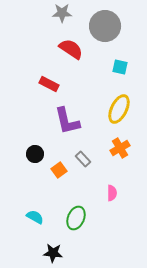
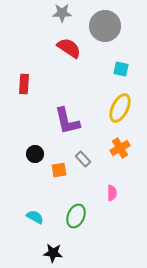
red semicircle: moved 2 px left, 1 px up
cyan square: moved 1 px right, 2 px down
red rectangle: moved 25 px left; rotated 66 degrees clockwise
yellow ellipse: moved 1 px right, 1 px up
orange square: rotated 28 degrees clockwise
green ellipse: moved 2 px up
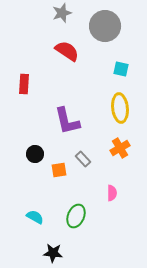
gray star: rotated 18 degrees counterclockwise
red semicircle: moved 2 px left, 3 px down
yellow ellipse: rotated 32 degrees counterclockwise
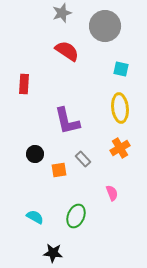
pink semicircle: rotated 21 degrees counterclockwise
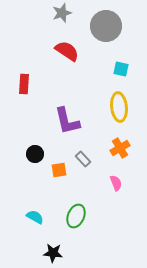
gray circle: moved 1 px right
yellow ellipse: moved 1 px left, 1 px up
pink semicircle: moved 4 px right, 10 px up
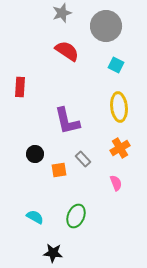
cyan square: moved 5 px left, 4 px up; rotated 14 degrees clockwise
red rectangle: moved 4 px left, 3 px down
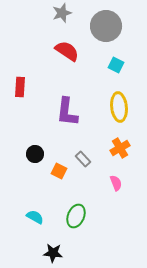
purple L-shape: moved 9 px up; rotated 20 degrees clockwise
orange square: moved 1 px down; rotated 35 degrees clockwise
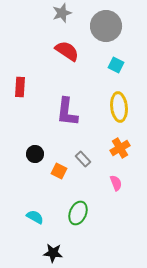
green ellipse: moved 2 px right, 3 px up
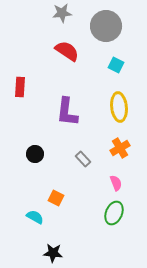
gray star: rotated 12 degrees clockwise
orange square: moved 3 px left, 27 px down
green ellipse: moved 36 px right
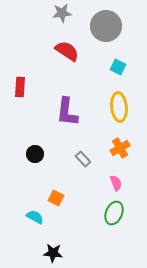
cyan square: moved 2 px right, 2 px down
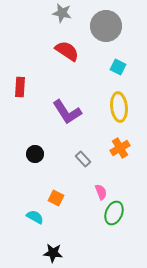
gray star: rotated 18 degrees clockwise
purple L-shape: rotated 40 degrees counterclockwise
pink semicircle: moved 15 px left, 9 px down
